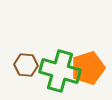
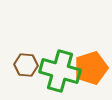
orange pentagon: moved 3 px right
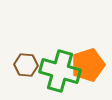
orange pentagon: moved 3 px left, 3 px up
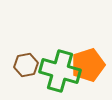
brown hexagon: rotated 15 degrees counterclockwise
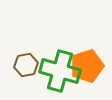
orange pentagon: moved 1 px left, 1 px down
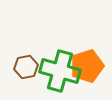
brown hexagon: moved 2 px down
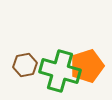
brown hexagon: moved 1 px left, 2 px up
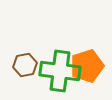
green cross: rotated 9 degrees counterclockwise
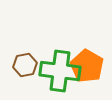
orange pentagon: rotated 24 degrees counterclockwise
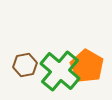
green cross: rotated 33 degrees clockwise
